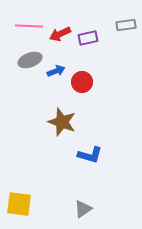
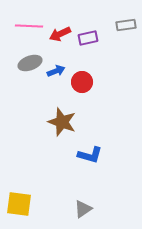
gray ellipse: moved 3 px down
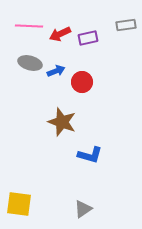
gray ellipse: rotated 35 degrees clockwise
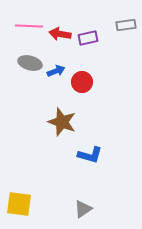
red arrow: rotated 35 degrees clockwise
